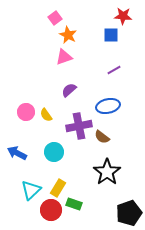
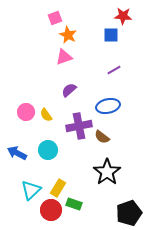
pink square: rotated 16 degrees clockwise
cyan circle: moved 6 px left, 2 px up
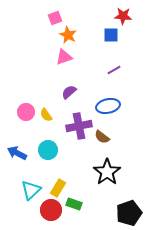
purple semicircle: moved 2 px down
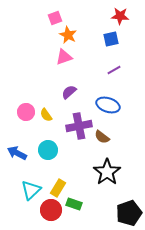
red star: moved 3 px left
blue square: moved 4 px down; rotated 14 degrees counterclockwise
blue ellipse: moved 1 px up; rotated 30 degrees clockwise
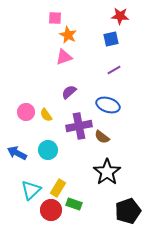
pink square: rotated 24 degrees clockwise
black pentagon: moved 1 px left, 2 px up
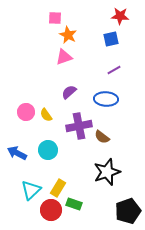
blue ellipse: moved 2 px left, 6 px up; rotated 15 degrees counterclockwise
black star: rotated 16 degrees clockwise
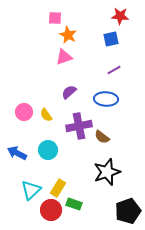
pink circle: moved 2 px left
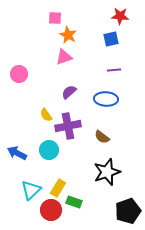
purple line: rotated 24 degrees clockwise
pink circle: moved 5 px left, 38 px up
purple cross: moved 11 px left
cyan circle: moved 1 px right
green rectangle: moved 2 px up
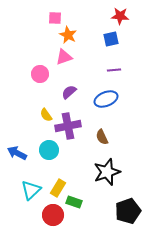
pink circle: moved 21 px right
blue ellipse: rotated 25 degrees counterclockwise
brown semicircle: rotated 28 degrees clockwise
red circle: moved 2 px right, 5 px down
